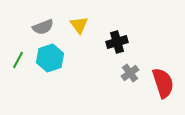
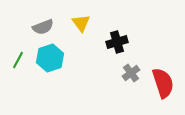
yellow triangle: moved 2 px right, 2 px up
gray cross: moved 1 px right
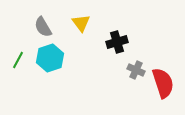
gray semicircle: rotated 80 degrees clockwise
gray cross: moved 5 px right, 3 px up; rotated 30 degrees counterclockwise
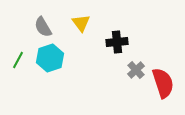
black cross: rotated 10 degrees clockwise
gray cross: rotated 24 degrees clockwise
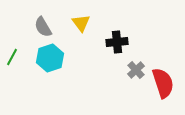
green line: moved 6 px left, 3 px up
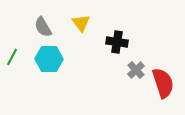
black cross: rotated 15 degrees clockwise
cyan hexagon: moved 1 px left, 1 px down; rotated 20 degrees clockwise
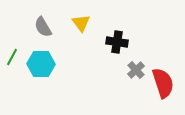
cyan hexagon: moved 8 px left, 5 px down
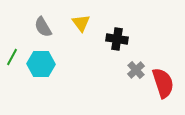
black cross: moved 3 px up
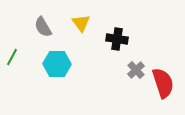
cyan hexagon: moved 16 px right
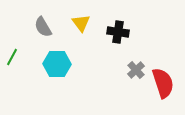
black cross: moved 1 px right, 7 px up
